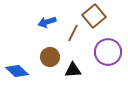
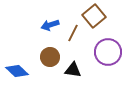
blue arrow: moved 3 px right, 3 px down
black triangle: rotated 12 degrees clockwise
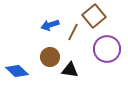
brown line: moved 1 px up
purple circle: moved 1 px left, 3 px up
black triangle: moved 3 px left
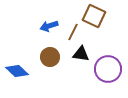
brown square: rotated 25 degrees counterclockwise
blue arrow: moved 1 px left, 1 px down
purple circle: moved 1 px right, 20 px down
black triangle: moved 11 px right, 16 px up
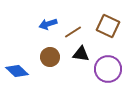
brown square: moved 14 px right, 10 px down
blue arrow: moved 1 px left, 2 px up
brown line: rotated 30 degrees clockwise
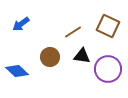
blue arrow: moved 27 px left; rotated 18 degrees counterclockwise
black triangle: moved 1 px right, 2 px down
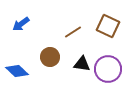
black triangle: moved 8 px down
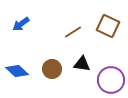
brown circle: moved 2 px right, 12 px down
purple circle: moved 3 px right, 11 px down
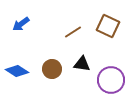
blue diamond: rotated 10 degrees counterclockwise
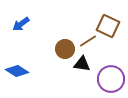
brown line: moved 15 px right, 9 px down
brown circle: moved 13 px right, 20 px up
purple circle: moved 1 px up
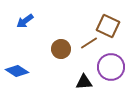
blue arrow: moved 4 px right, 3 px up
brown line: moved 1 px right, 2 px down
brown circle: moved 4 px left
black triangle: moved 2 px right, 18 px down; rotated 12 degrees counterclockwise
purple circle: moved 12 px up
